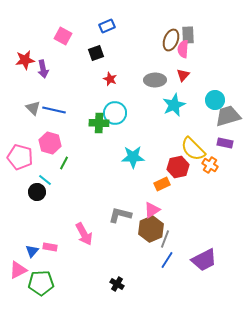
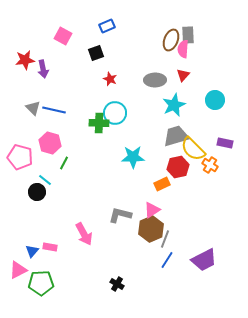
gray trapezoid at (228, 116): moved 52 px left, 20 px down
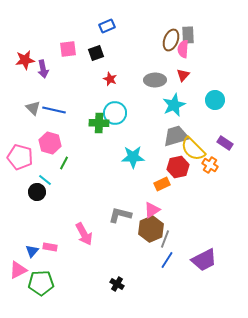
pink square at (63, 36): moved 5 px right, 13 px down; rotated 36 degrees counterclockwise
purple rectangle at (225, 143): rotated 21 degrees clockwise
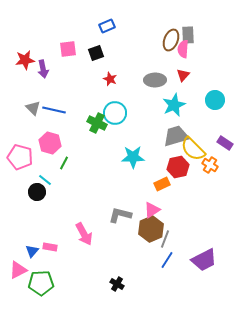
green cross at (99, 123): moved 2 px left; rotated 24 degrees clockwise
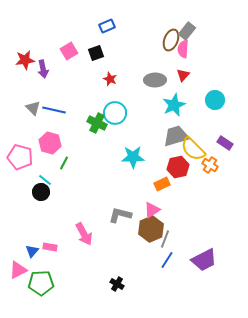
gray rectangle at (188, 35): moved 1 px left, 4 px up; rotated 42 degrees clockwise
pink square at (68, 49): moved 1 px right, 2 px down; rotated 24 degrees counterclockwise
black circle at (37, 192): moved 4 px right
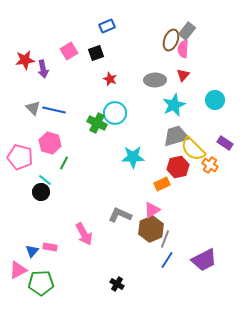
gray L-shape at (120, 215): rotated 10 degrees clockwise
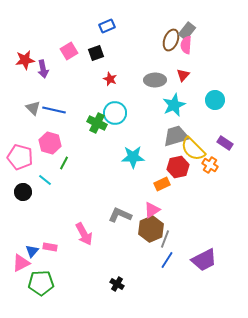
pink semicircle at (183, 49): moved 3 px right, 4 px up
black circle at (41, 192): moved 18 px left
pink triangle at (18, 270): moved 3 px right, 7 px up
